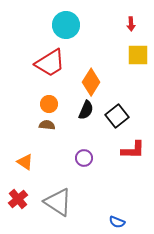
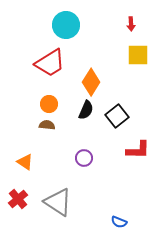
red L-shape: moved 5 px right
blue semicircle: moved 2 px right
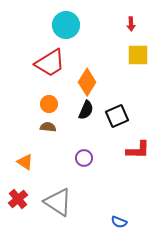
orange diamond: moved 4 px left
black square: rotated 15 degrees clockwise
brown semicircle: moved 1 px right, 2 px down
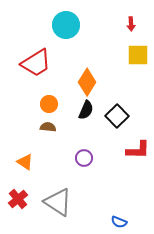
red trapezoid: moved 14 px left
black square: rotated 20 degrees counterclockwise
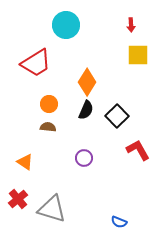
red arrow: moved 1 px down
red L-shape: rotated 120 degrees counterclockwise
gray triangle: moved 6 px left, 7 px down; rotated 16 degrees counterclockwise
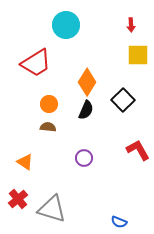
black square: moved 6 px right, 16 px up
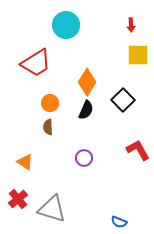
orange circle: moved 1 px right, 1 px up
brown semicircle: rotated 98 degrees counterclockwise
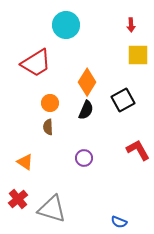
black square: rotated 15 degrees clockwise
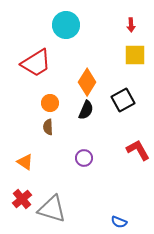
yellow square: moved 3 px left
red cross: moved 4 px right
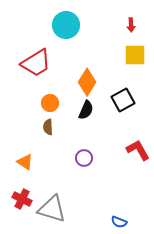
red cross: rotated 24 degrees counterclockwise
